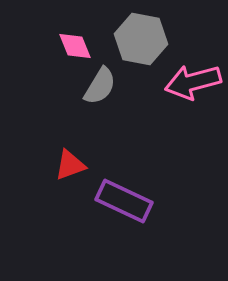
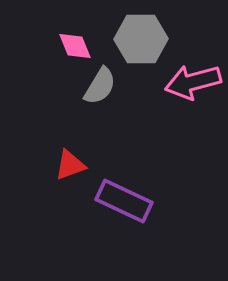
gray hexagon: rotated 12 degrees counterclockwise
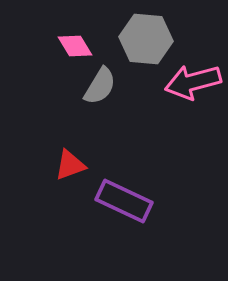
gray hexagon: moved 5 px right; rotated 6 degrees clockwise
pink diamond: rotated 9 degrees counterclockwise
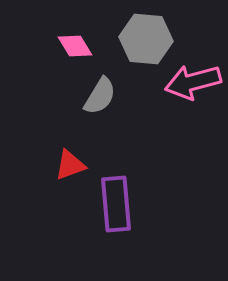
gray semicircle: moved 10 px down
purple rectangle: moved 8 px left, 3 px down; rotated 60 degrees clockwise
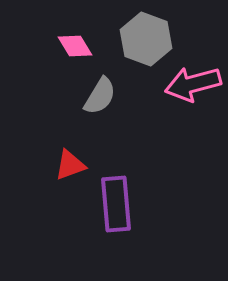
gray hexagon: rotated 15 degrees clockwise
pink arrow: moved 2 px down
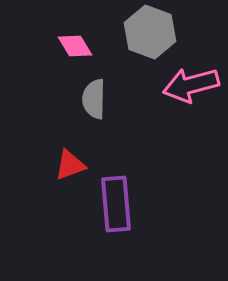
gray hexagon: moved 4 px right, 7 px up
pink arrow: moved 2 px left, 1 px down
gray semicircle: moved 6 px left, 3 px down; rotated 150 degrees clockwise
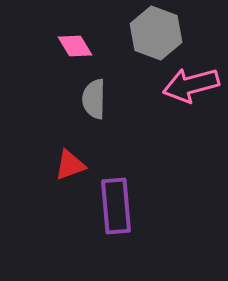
gray hexagon: moved 6 px right, 1 px down
purple rectangle: moved 2 px down
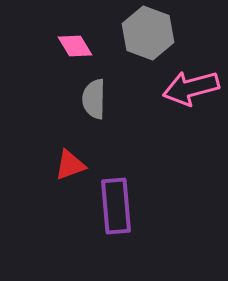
gray hexagon: moved 8 px left
pink arrow: moved 3 px down
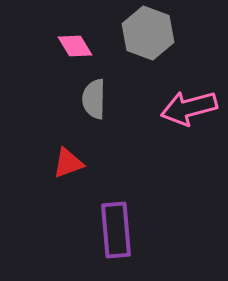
pink arrow: moved 2 px left, 20 px down
red triangle: moved 2 px left, 2 px up
purple rectangle: moved 24 px down
